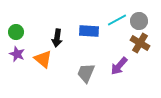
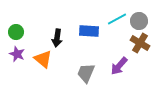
cyan line: moved 1 px up
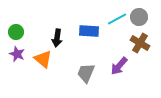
gray circle: moved 4 px up
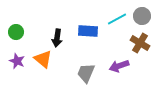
gray circle: moved 3 px right, 1 px up
blue rectangle: moved 1 px left
purple star: moved 7 px down
purple arrow: rotated 30 degrees clockwise
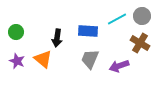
gray trapezoid: moved 4 px right, 14 px up
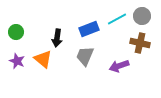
blue rectangle: moved 1 px right, 2 px up; rotated 24 degrees counterclockwise
brown cross: rotated 18 degrees counterclockwise
gray trapezoid: moved 5 px left, 3 px up
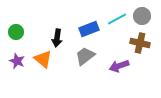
gray trapezoid: rotated 30 degrees clockwise
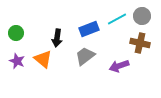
green circle: moved 1 px down
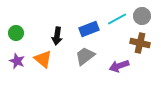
black arrow: moved 2 px up
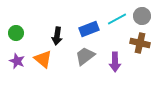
purple arrow: moved 4 px left, 4 px up; rotated 72 degrees counterclockwise
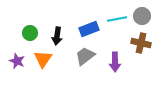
cyan line: rotated 18 degrees clockwise
green circle: moved 14 px right
brown cross: moved 1 px right
orange triangle: rotated 24 degrees clockwise
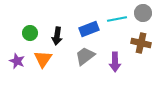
gray circle: moved 1 px right, 3 px up
